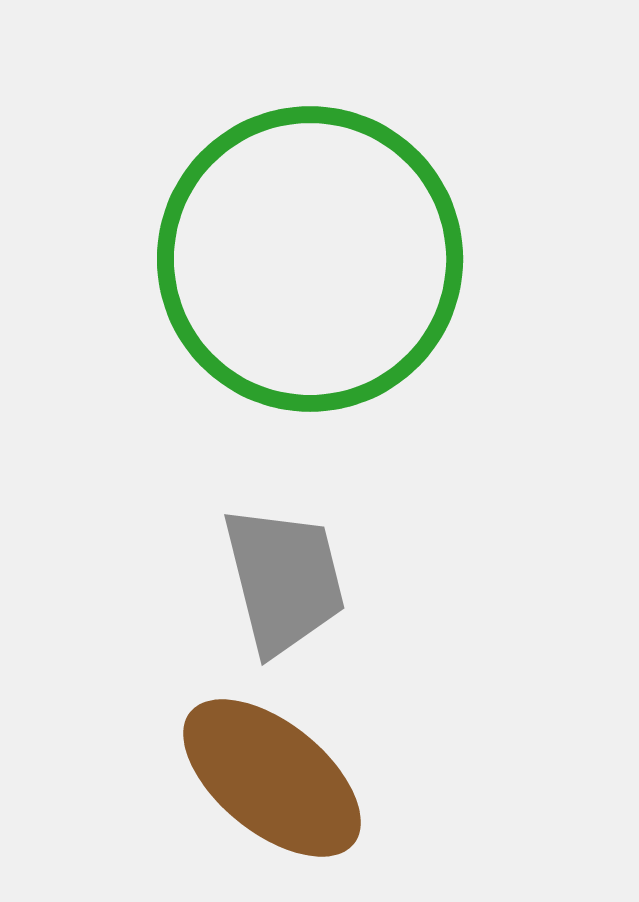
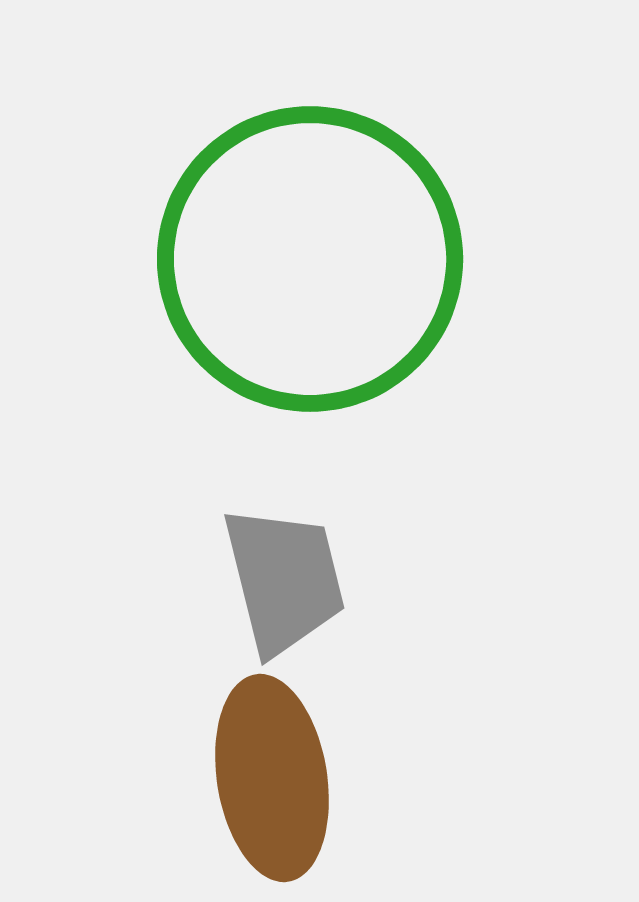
brown ellipse: rotated 42 degrees clockwise
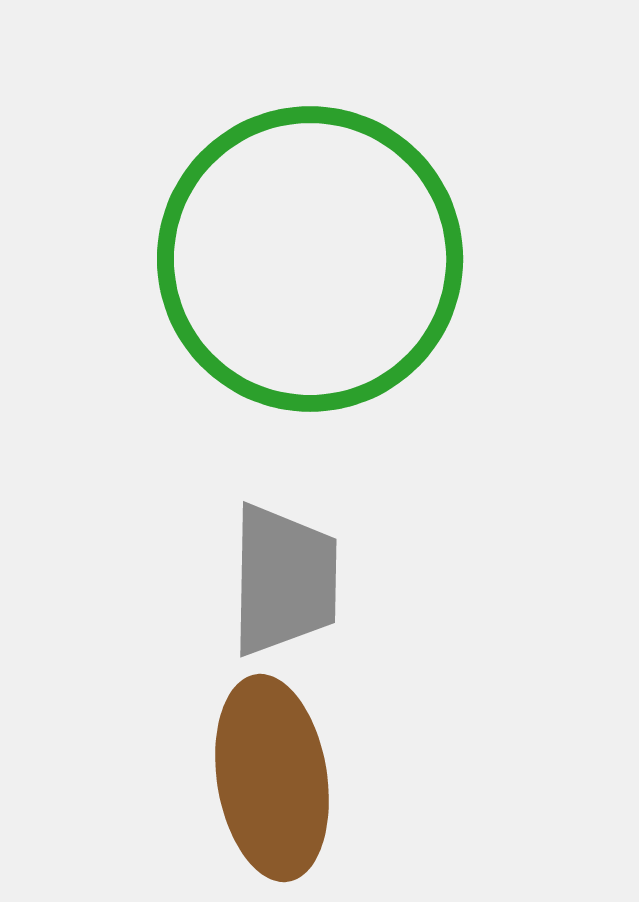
gray trapezoid: rotated 15 degrees clockwise
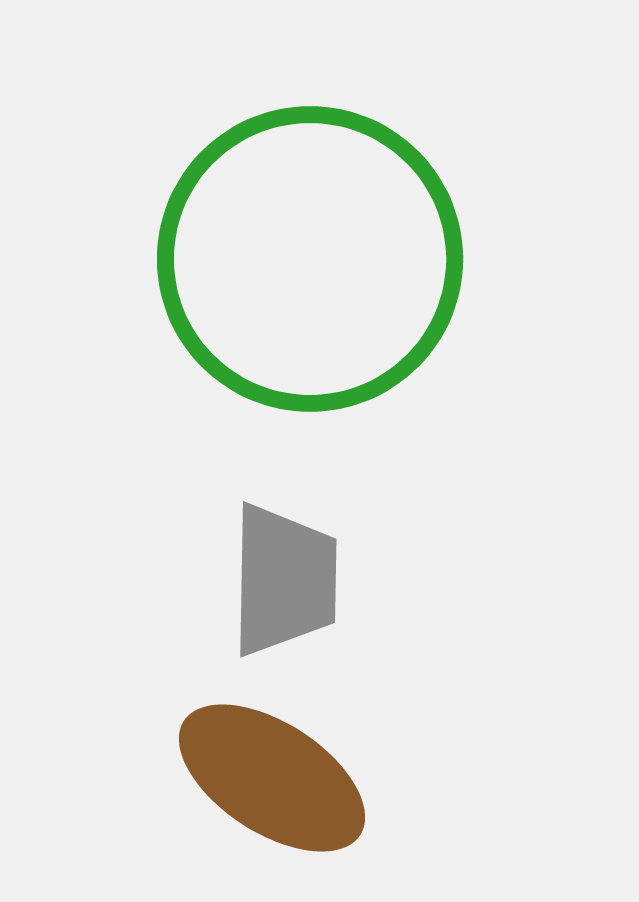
brown ellipse: rotated 48 degrees counterclockwise
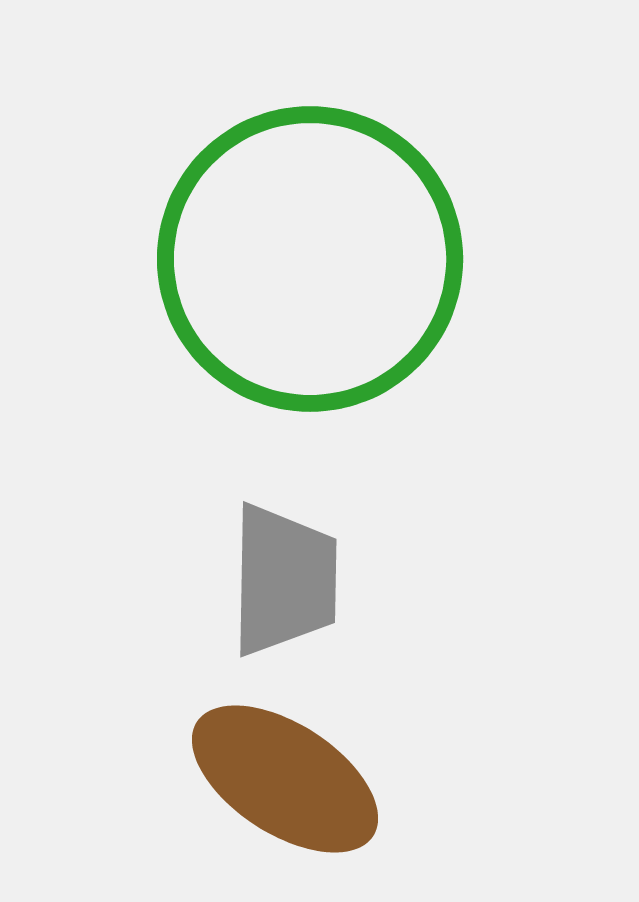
brown ellipse: moved 13 px right, 1 px down
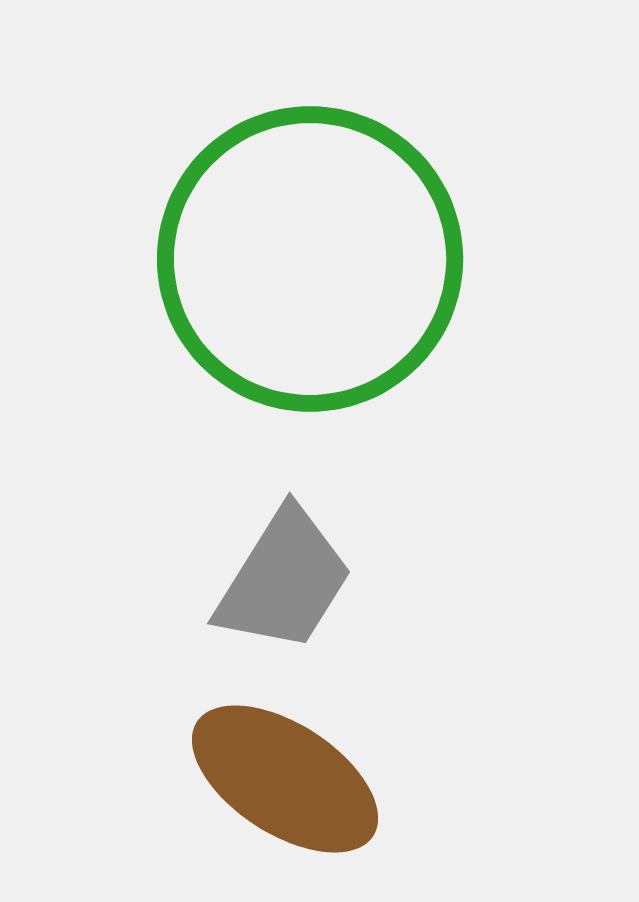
gray trapezoid: rotated 31 degrees clockwise
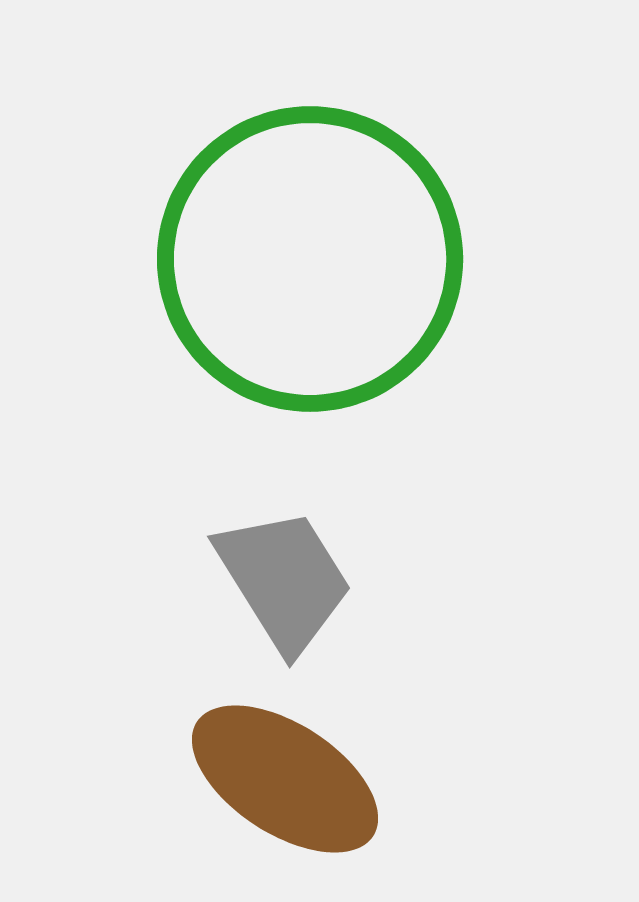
gray trapezoid: rotated 64 degrees counterclockwise
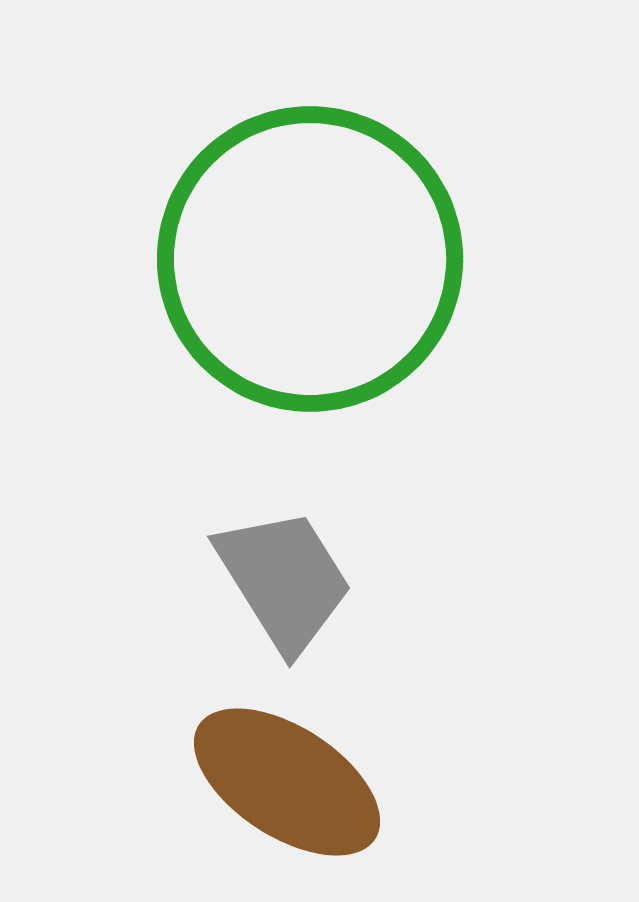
brown ellipse: moved 2 px right, 3 px down
